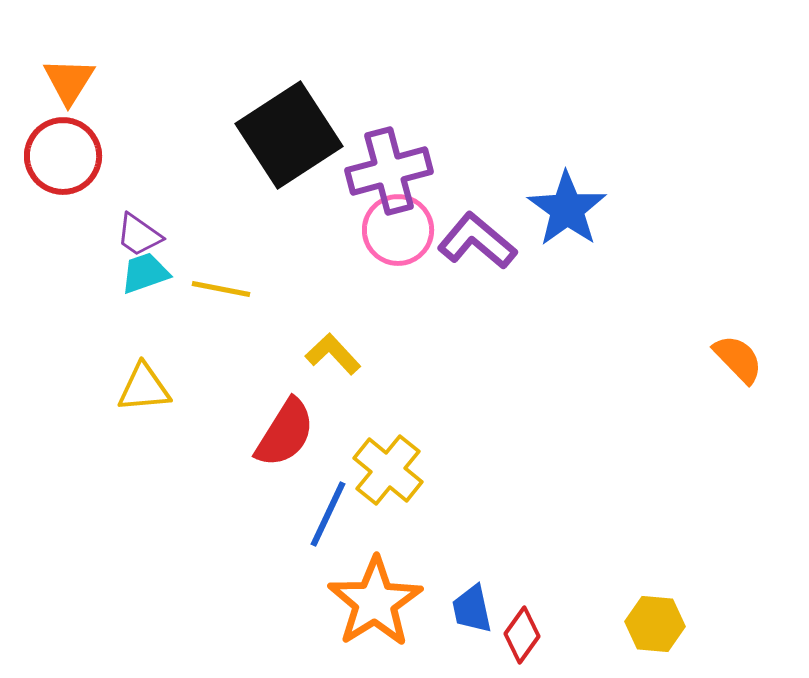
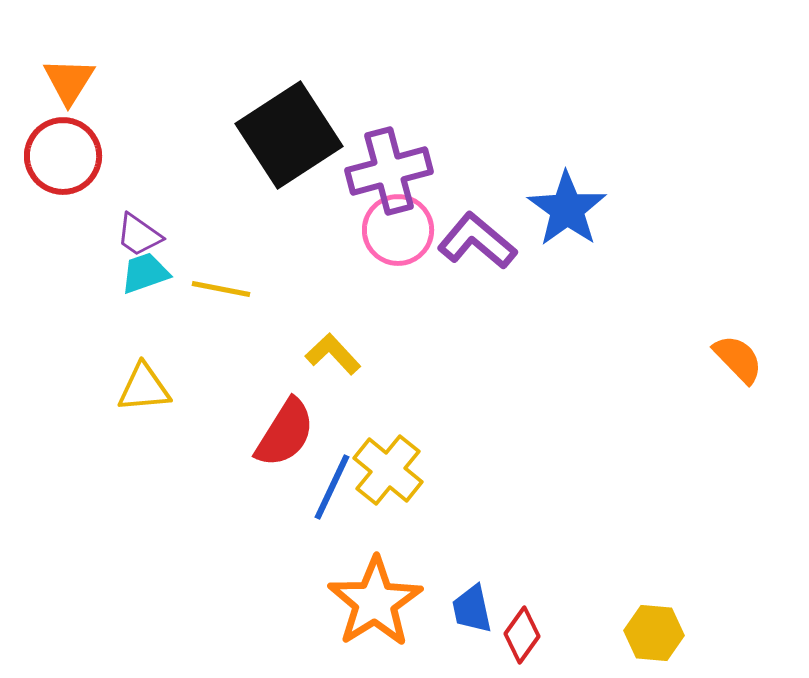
blue line: moved 4 px right, 27 px up
yellow hexagon: moved 1 px left, 9 px down
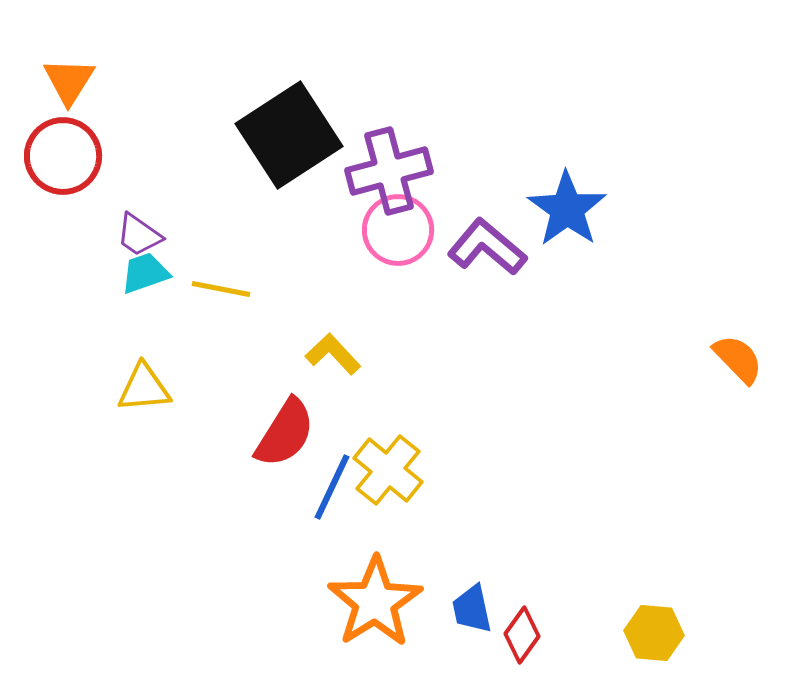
purple L-shape: moved 10 px right, 6 px down
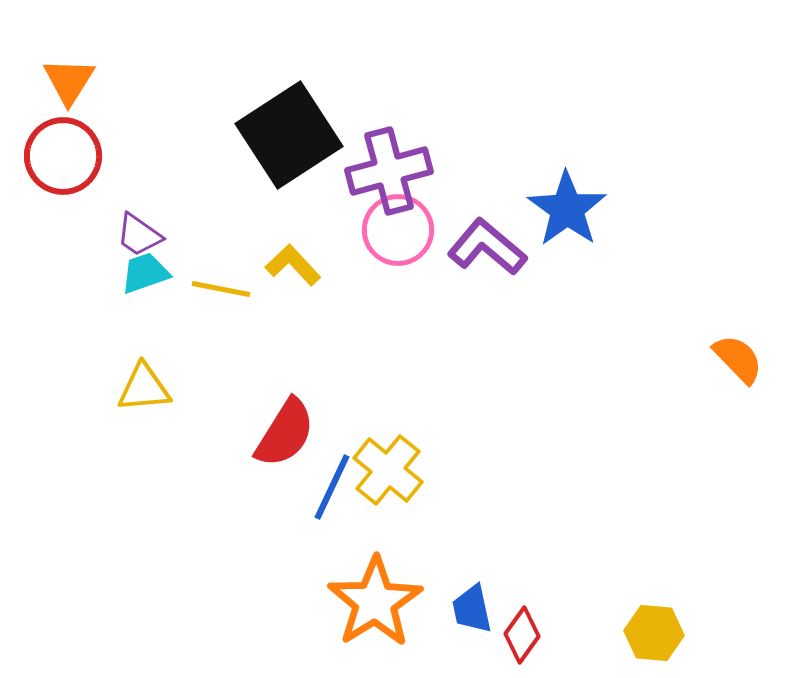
yellow L-shape: moved 40 px left, 89 px up
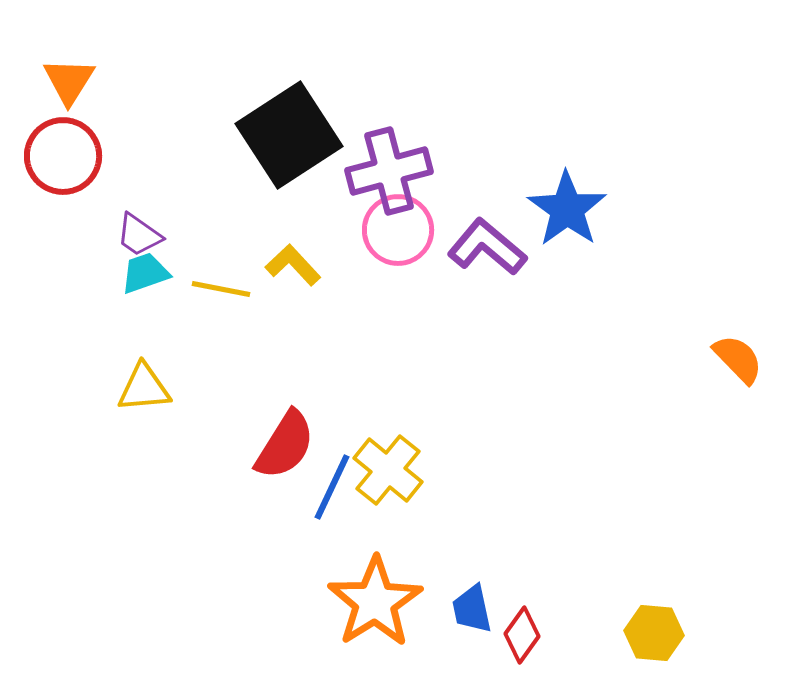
red semicircle: moved 12 px down
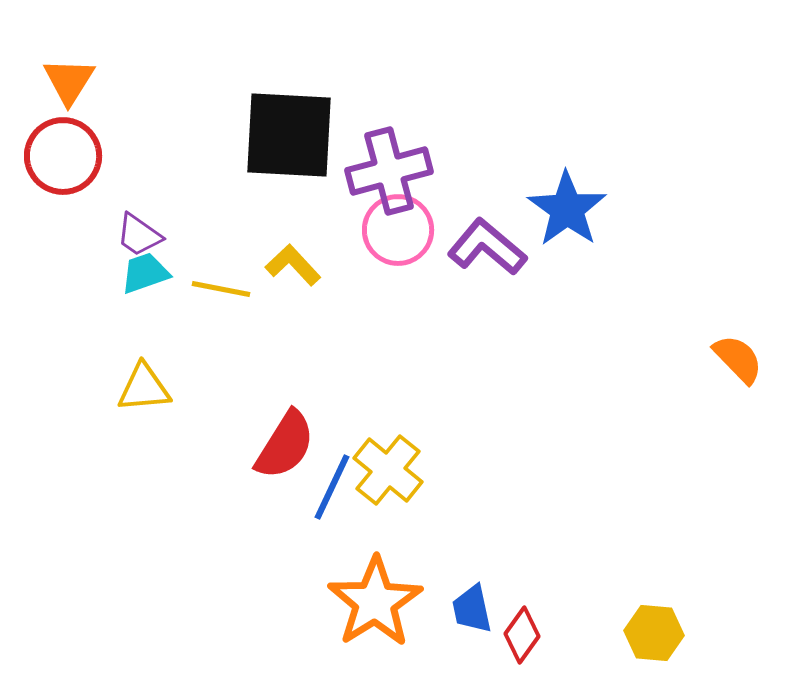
black square: rotated 36 degrees clockwise
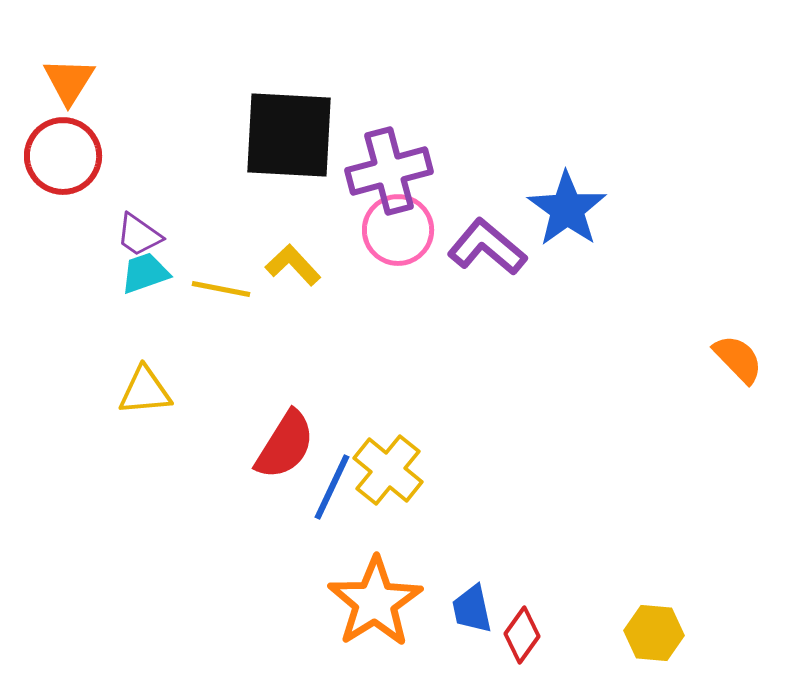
yellow triangle: moved 1 px right, 3 px down
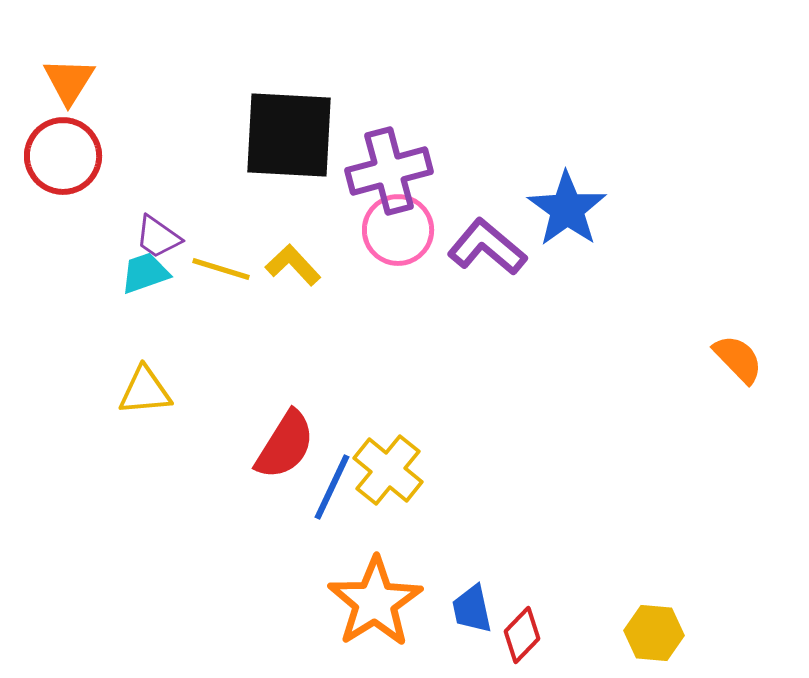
purple trapezoid: moved 19 px right, 2 px down
yellow line: moved 20 px up; rotated 6 degrees clockwise
red diamond: rotated 8 degrees clockwise
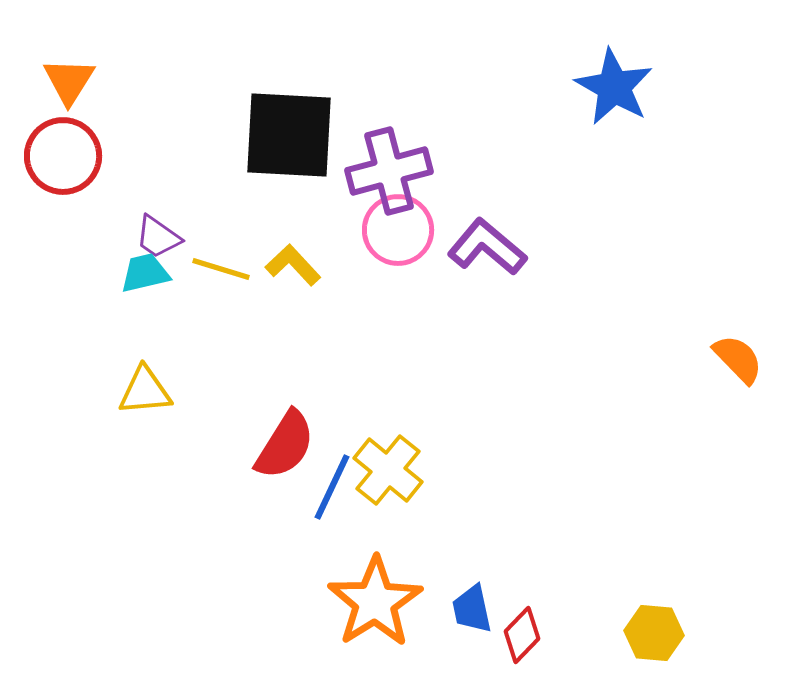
blue star: moved 47 px right, 122 px up; rotated 6 degrees counterclockwise
cyan trapezoid: rotated 6 degrees clockwise
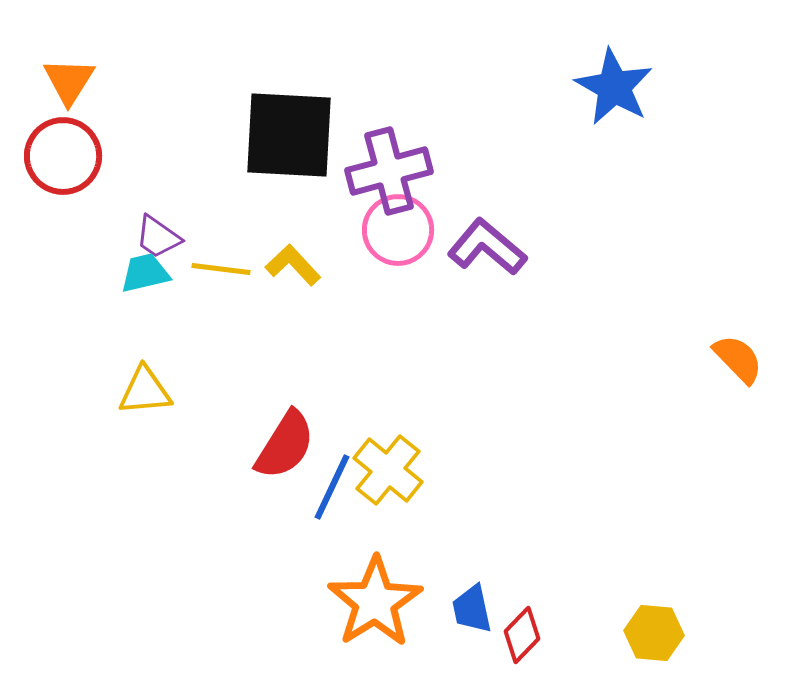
yellow line: rotated 10 degrees counterclockwise
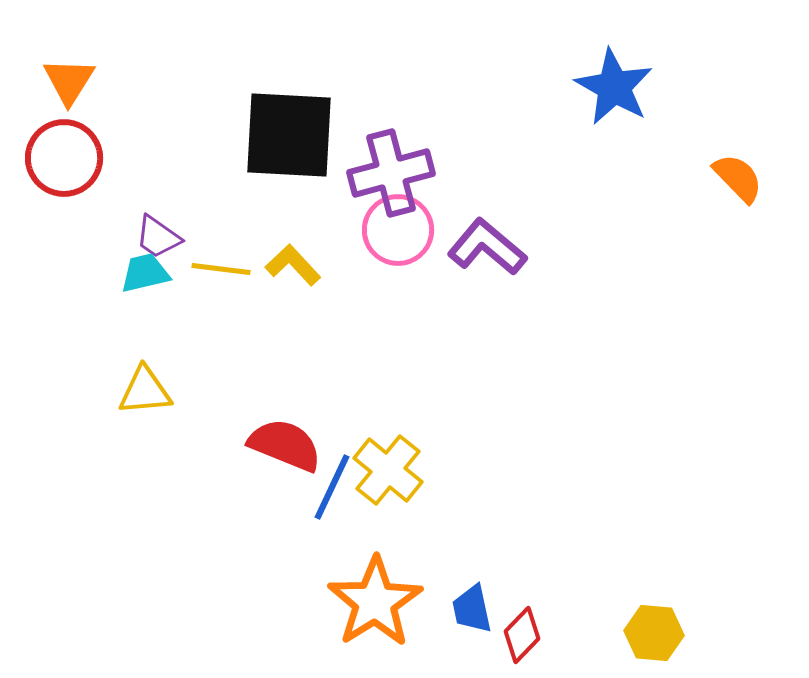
red circle: moved 1 px right, 2 px down
purple cross: moved 2 px right, 2 px down
orange semicircle: moved 181 px up
red semicircle: rotated 100 degrees counterclockwise
